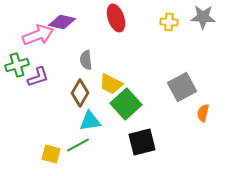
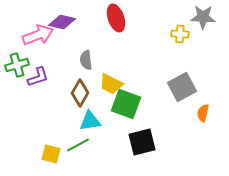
yellow cross: moved 11 px right, 12 px down
green square: rotated 28 degrees counterclockwise
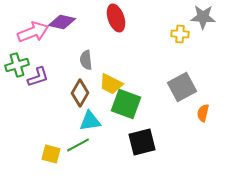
pink arrow: moved 5 px left, 3 px up
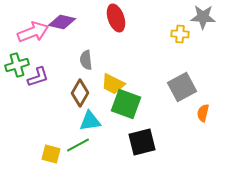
yellow trapezoid: moved 2 px right
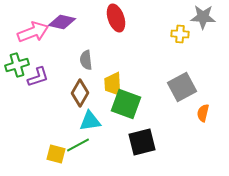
yellow trapezoid: rotated 60 degrees clockwise
yellow square: moved 5 px right
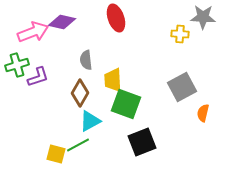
yellow trapezoid: moved 4 px up
cyan triangle: rotated 20 degrees counterclockwise
black square: rotated 8 degrees counterclockwise
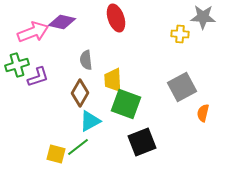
green line: moved 2 px down; rotated 10 degrees counterclockwise
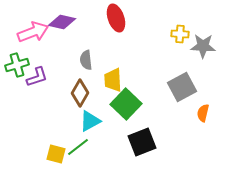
gray star: moved 29 px down
purple L-shape: moved 1 px left
green square: rotated 24 degrees clockwise
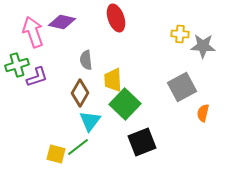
pink arrow: rotated 88 degrees counterclockwise
green square: moved 1 px left
cyan triangle: rotated 25 degrees counterclockwise
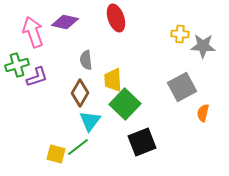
purple diamond: moved 3 px right
